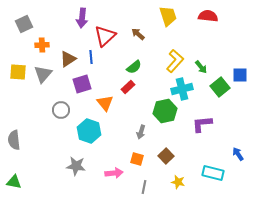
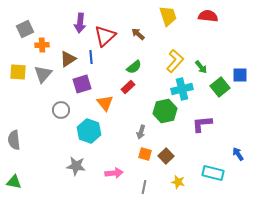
purple arrow: moved 2 px left, 5 px down
gray square: moved 1 px right, 5 px down
orange square: moved 8 px right, 5 px up
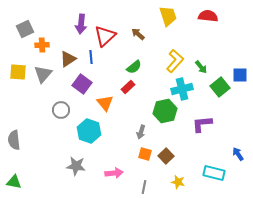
purple arrow: moved 1 px right, 1 px down
purple square: rotated 36 degrees counterclockwise
cyan rectangle: moved 1 px right
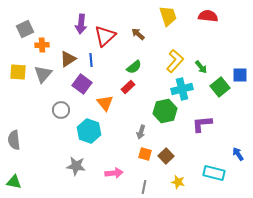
blue line: moved 3 px down
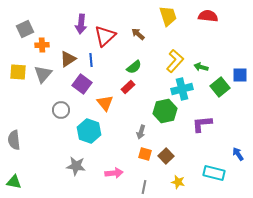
green arrow: rotated 144 degrees clockwise
